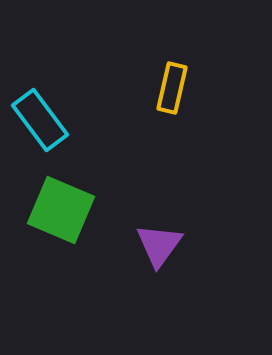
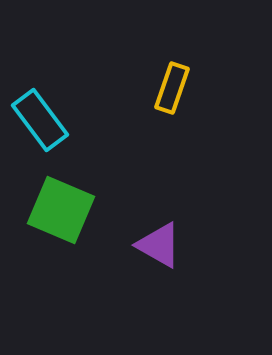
yellow rectangle: rotated 6 degrees clockwise
purple triangle: rotated 36 degrees counterclockwise
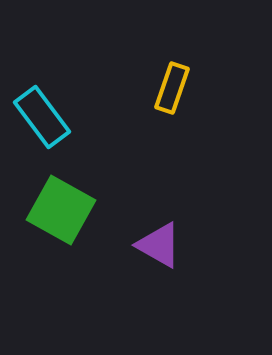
cyan rectangle: moved 2 px right, 3 px up
green square: rotated 6 degrees clockwise
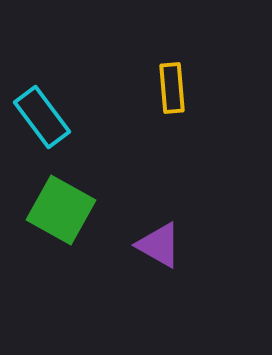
yellow rectangle: rotated 24 degrees counterclockwise
